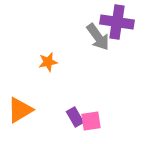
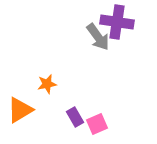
orange star: moved 1 px left, 22 px down
pink square: moved 6 px right, 3 px down; rotated 15 degrees counterclockwise
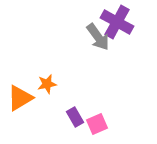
purple cross: rotated 20 degrees clockwise
orange triangle: moved 12 px up
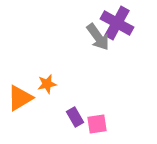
purple cross: moved 1 px down
pink square: rotated 15 degrees clockwise
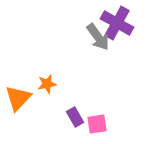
orange triangle: moved 2 px left; rotated 16 degrees counterclockwise
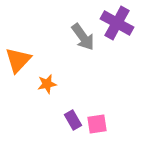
gray arrow: moved 15 px left
orange triangle: moved 38 px up
purple rectangle: moved 2 px left, 3 px down
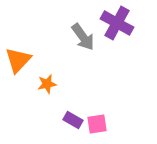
purple rectangle: rotated 30 degrees counterclockwise
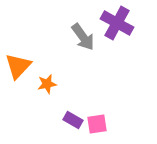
orange triangle: moved 6 px down
